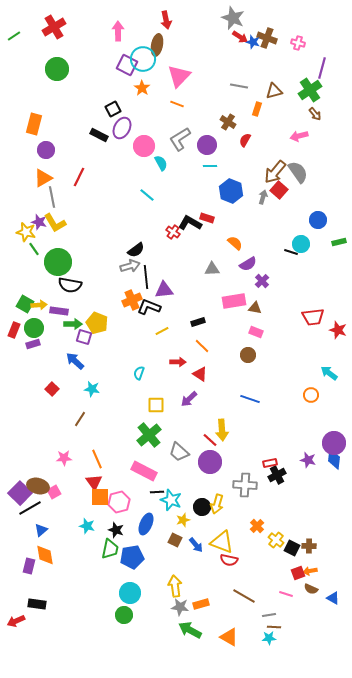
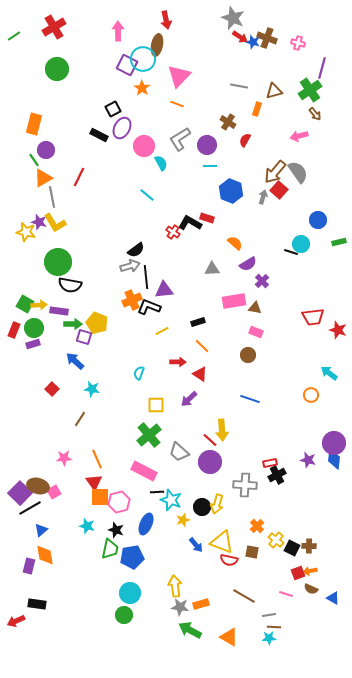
green line at (34, 249): moved 89 px up
brown square at (175, 540): moved 77 px right, 12 px down; rotated 16 degrees counterclockwise
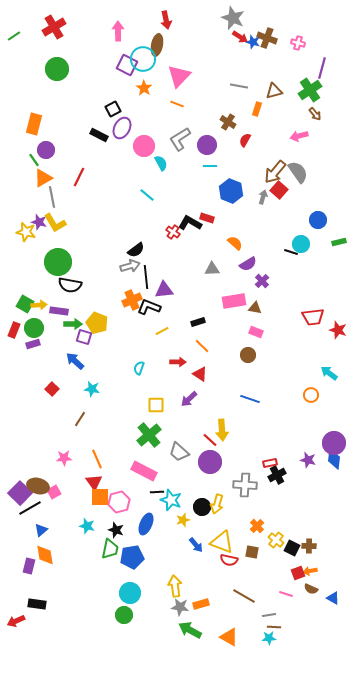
orange star at (142, 88): moved 2 px right
cyan semicircle at (139, 373): moved 5 px up
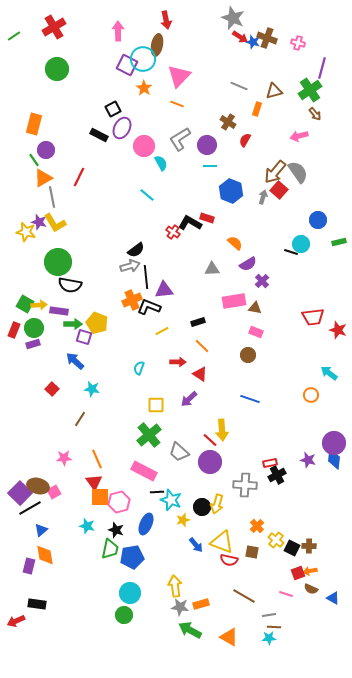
gray line at (239, 86): rotated 12 degrees clockwise
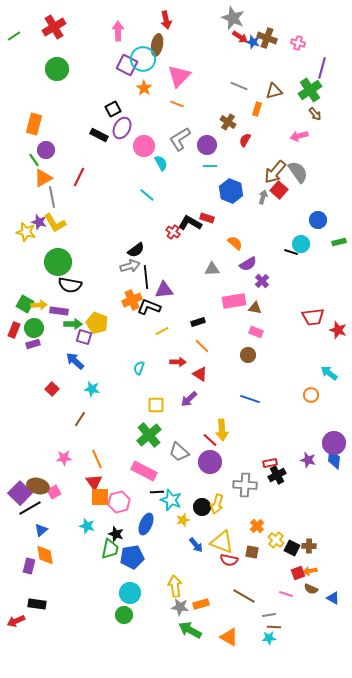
black star at (116, 530): moved 4 px down
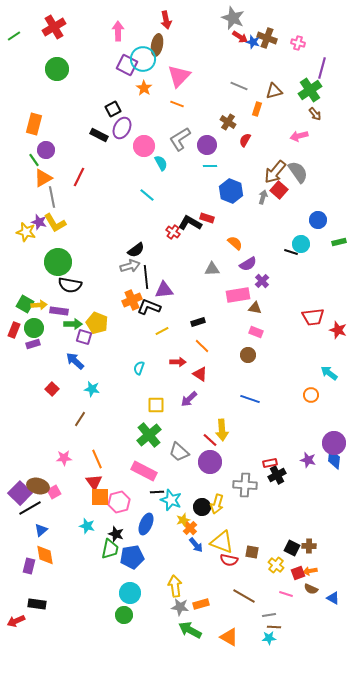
pink rectangle at (234, 301): moved 4 px right, 6 px up
orange cross at (257, 526): moved 67 px left, 2 px down
yellow cross at (276, 540): moved 25 px down
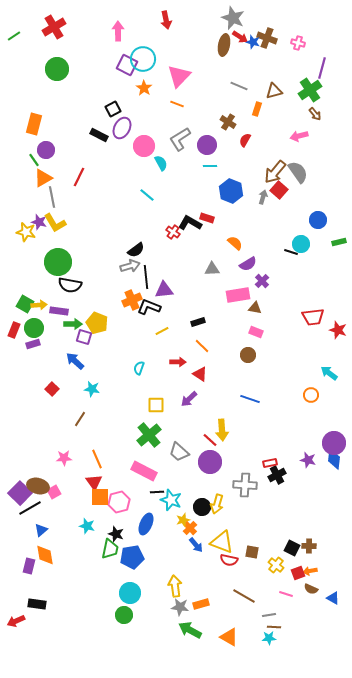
brown ellipse at (157, 45): moved 67 px right
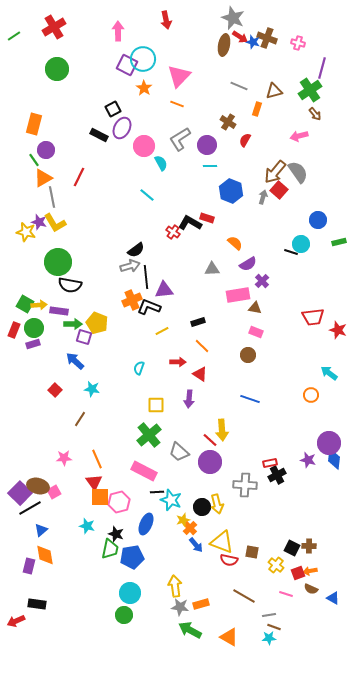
red square at (52, 389): moved 3 px right, 1 px down
purple arrow at (189, 399): rotated 42 degrees counterclockwise
purple circle at (334, 443): moved 5 px left
yellow arrow at (217, 504): rotated 30 degrees counterclockwise
brown line at (274, 627): rotated 16 degrees clockwise
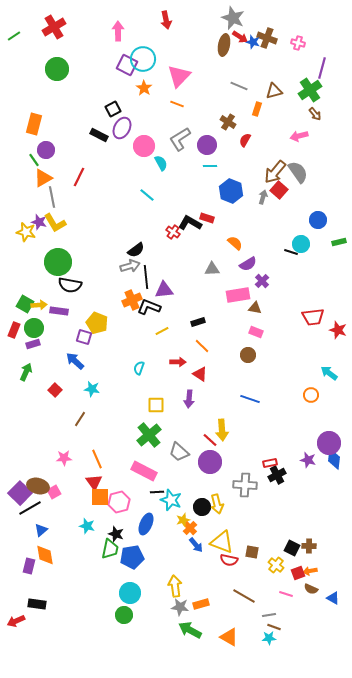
green arrow at (73, 324): moved 47 px left, 48 px down; rotated 66 degrees counterclockwise
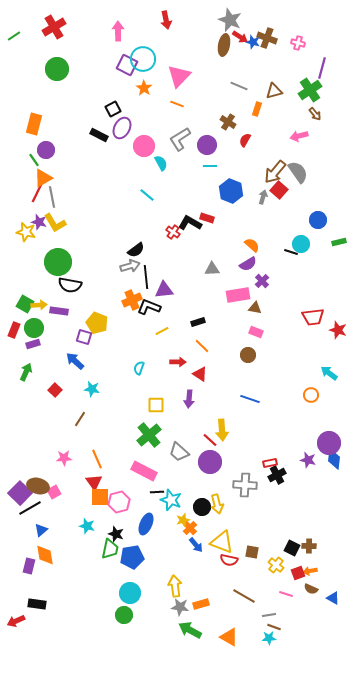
gray star at (233, 18): moved 3 px left, 2 px down
red line at (79, 177): moved 42 px left, 16 px down
orange semicircle at (235, 243): moved 17 px right, 2 px down
